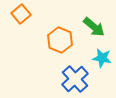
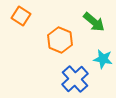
orange square: moved 2 px down; rotated 18 degrees counterclockwise
green arrow: moved 5 px up
cyan star: moved 1 px right, 1 px down
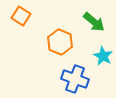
orange hexagon: moved 2 px down
cyan star: moved 3 px up; rotated 18 degrees clockwise
blue cross: rotated 28 degrees counterclockwise
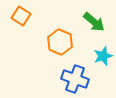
cyan star: rotated 24 degrees clockwise
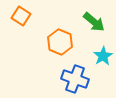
cyan star: rotated 12 degrees counterclockwise
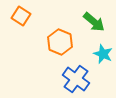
cyan star: moved 2 px up; rotated 18 degrees counterclockwise
blue cross: moved 1 px right; rotated 16 degrees clockwise
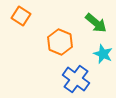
green arrow: moved 2 px right, 1 px down
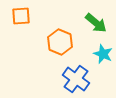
orange square: rotated 36 degrees counterclockwise
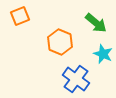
orange square: moved 1 px left; rotated 18 degrees counterclockwise
